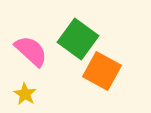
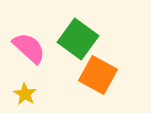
pink semicircle: moved 2 px left, 3 px up
orange square: moved 4 px left, 4 px down
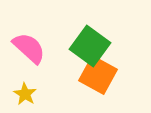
green square: moved 12 px right, 7 px down
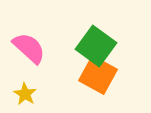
green square: moved 6 px right
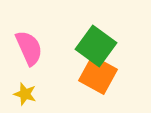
pink semicircle: rotated 24 degrees clockwise
yellow star: rotated 15 degrees counterclockwise
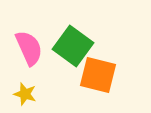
green square: moved 23 px left
orange square: rotated 15 degrees counterclockwise
